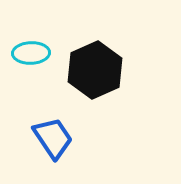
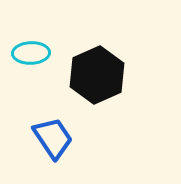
black hexagon: moved 2 px right, 5 px down
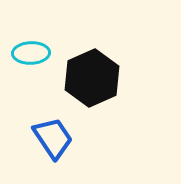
black hexagon: moved 5 px left, 3 px down
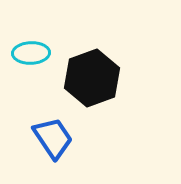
black hexagon: rotated 4 degrees clockwise
